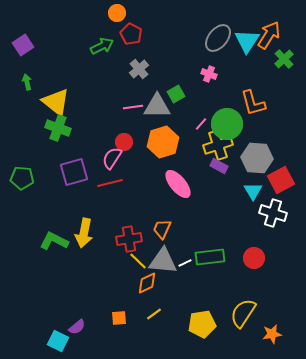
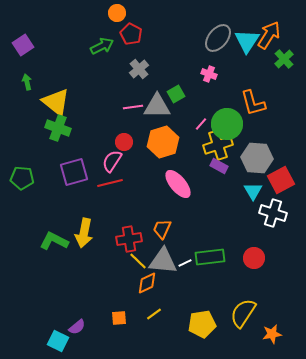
pink semicircle at (112, 158): moved 3 px down
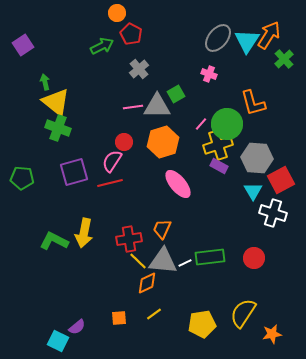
green arrow at (27, 82): moved 18 px right
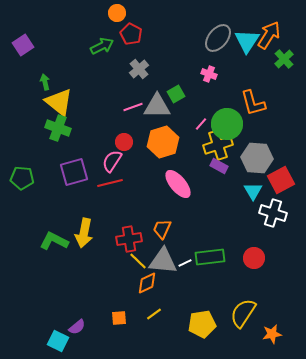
yellow triangle at (56, 102): moved 3 px right
pink line at (133, 107): rotated 12 degrees counterclockwise
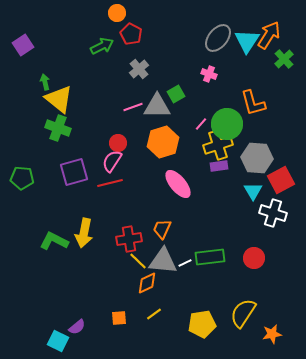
yellow triangle at (59, 102): moved 3 px up
red circle at (124, 142): moved 6 px left, 1 px down
purple rectangle at (219, 166): rotated 36 degrees counterclockwise
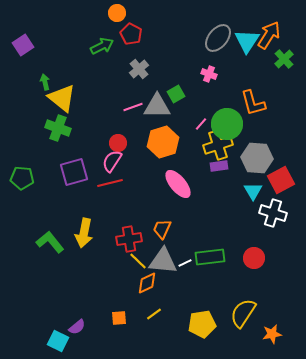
yellow triangle at (59, 99): moved 3 px right, 1 px up
green L-shape at (54, 241): moved 4 px left, 1 px down; rotated 24 degrees clockwise
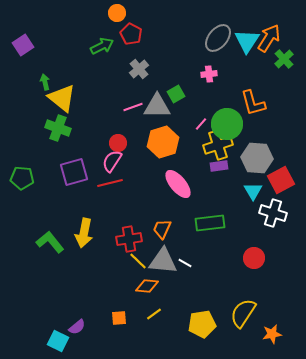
orange arrow at (269, 35): moved 3 px down
pink cross at (209, 74): rotated 28 degrees counterclockwise
green rectangle at (210, 257): moved 34 px up
white line at (185, 263): rotated 56 degrees clockwise
orange diamond at (147, 283): moved 3 px down; rotated 30 degrees clockwise
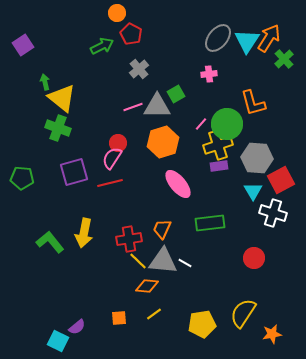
pink semicircle at (112, 161): moved 3 px up
